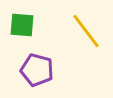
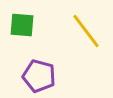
purple pentagon: moved 2 px right, 6 px down
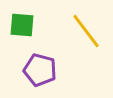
purple pentagon: moved 1 px right, 6 px up
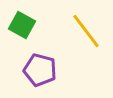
green square: rotated 24 degrees clockwise
